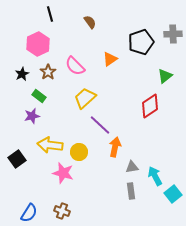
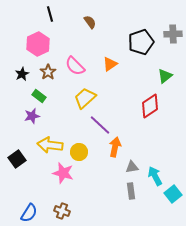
orange triangle: moved 5 px down
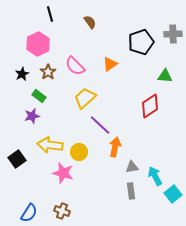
green triangle: rotated 42 degrees clockwise
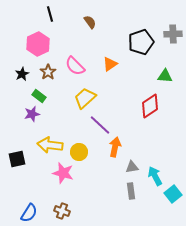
purple star: moved 2 px up
black square: rotated 24 degrees clockwise
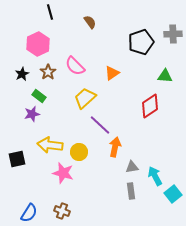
black line: moved 2 px up
orange triangle: moved 2 px right, 9 px down
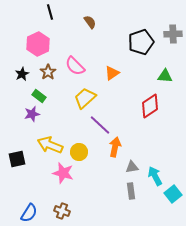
yellow arrow: rotated 15 degrees clockwise
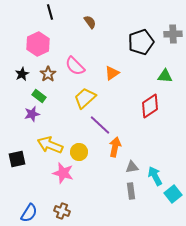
brown star: moved 2 px down
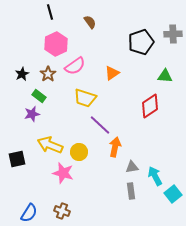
pink hexagon: moved 18 px right
pink semicircle: rotated 80 degrees counterclockwise
yellow trapezoid: rotated 120 degrees counterclockwise
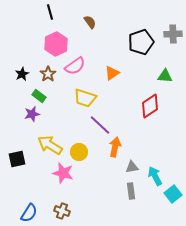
yellow arrow: rotated 10 degrees clockwise
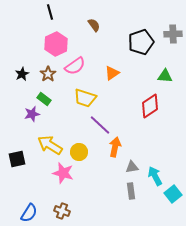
brown semicircle: moved 4 px right, 3 px down
green rectangle: moved 5 px right, 3 px down
